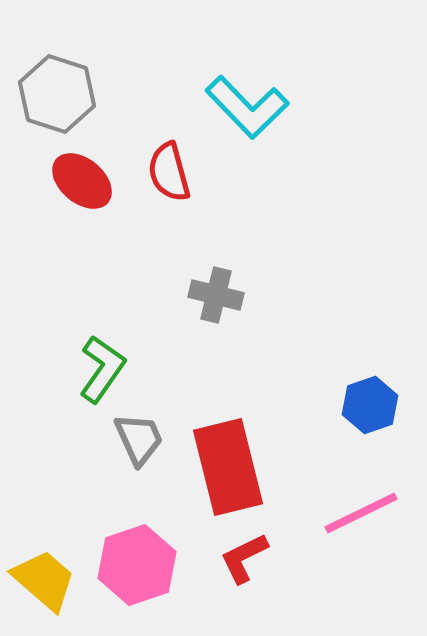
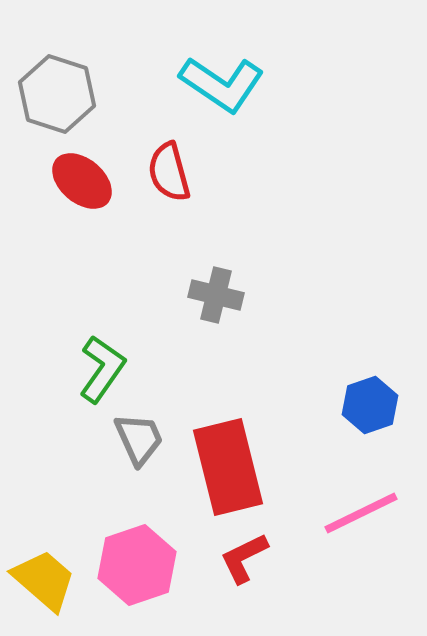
cyan L-shape: moved 25 px left, 23 px up; rotated 12 degrees counterclockwise
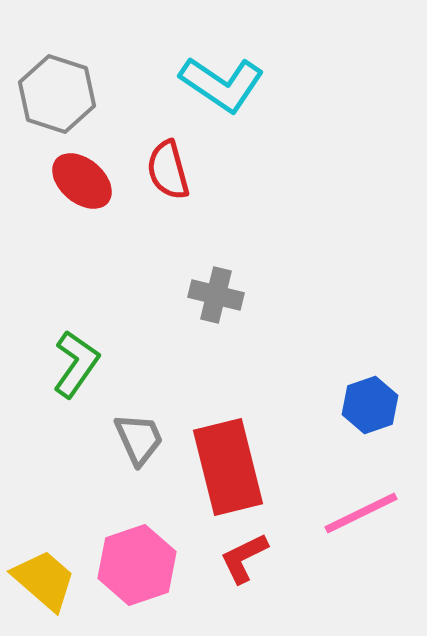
red semicircle: moved 1 px left, 2 px up
green L-shape: moved 26 px left, 5 px up
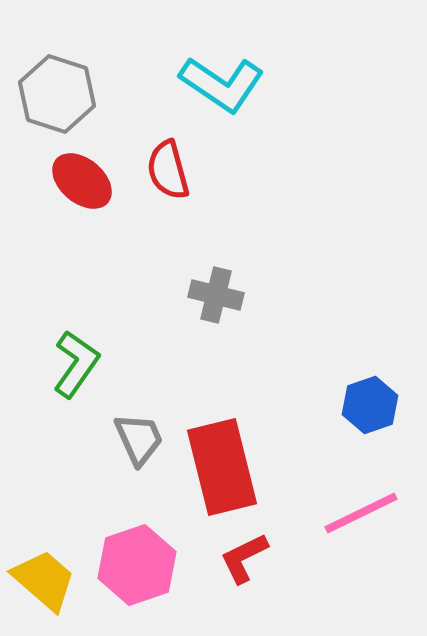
red rectangle: moved 6 px left
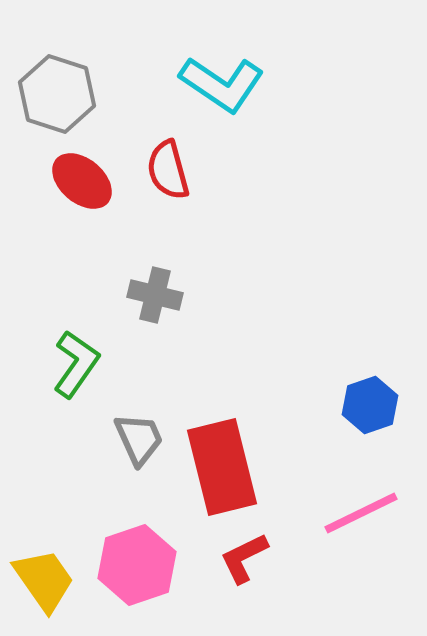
gray cross: moved 61 px left
yellow trapezoid: rotated 14 degrees clockwise
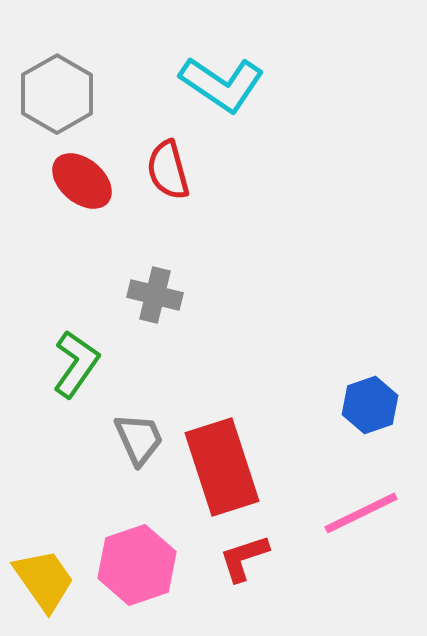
gray hexagon: rotated 12 degrees clockwise
red rectangle: rotated 4 degrees counterclockwise
red L-shape: rotated 8 degrees clockwise
